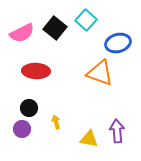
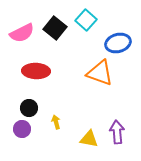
purple arrow: moved 1 px down
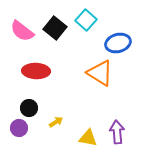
pink semicircle: moved 2 px up; rotated 65 degrees clockwise
orange triangle: rotated 12 degrees clockwise
yellow arrow: rotated 72 degrees clockwise
purple circle: moved 3 px left, 1 px up
yellow triangle: moved 1 px left, 1 px up
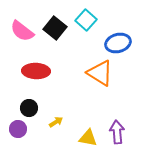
purple circle: moved 1 px left, 1 px down
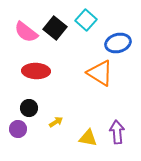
pink semicircle: moved 4 px right, 1 px down
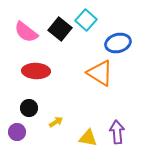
black square: moved 5 px right, 1 px down
purple circle: moved 1 px left, 3 px down
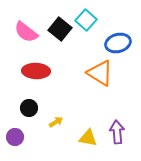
purple circle: moved 2 px left, 5 px down
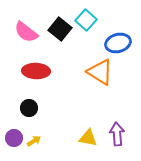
orange triangle: moved 1 px up
yellow arrow: moved 22 px left, 19 px down
purple arrow: moved 2 px down
purple circle: moved 1 px left, 1 px down
